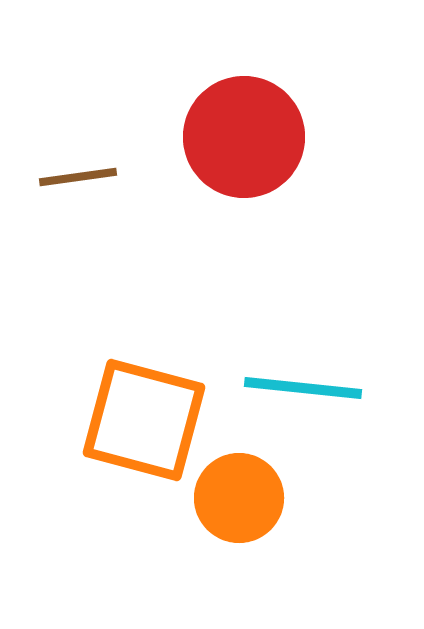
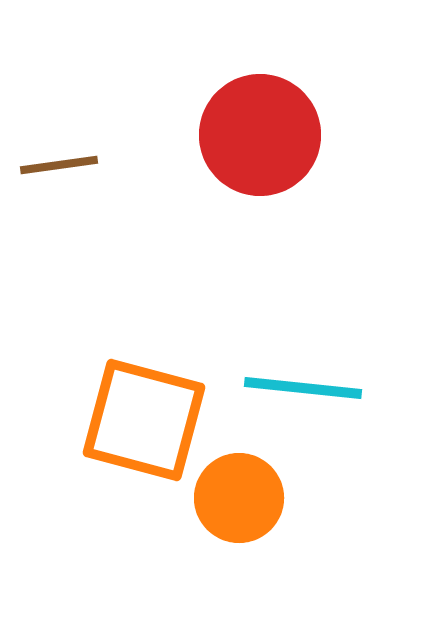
red circle: moved 16 px right, 2 px up
brown line: moved 19 px left, 12 px up
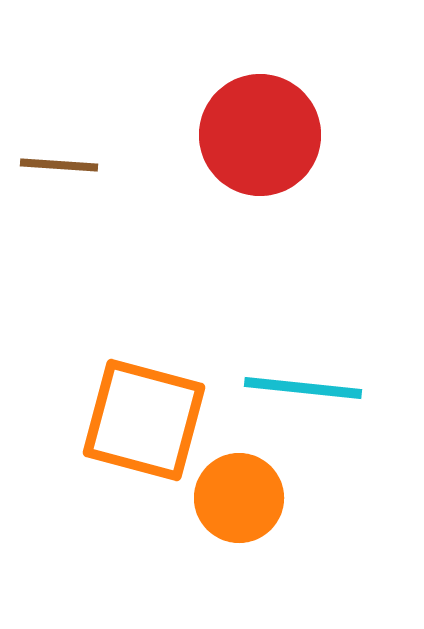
brown line: rotated 12 degrees clockwise
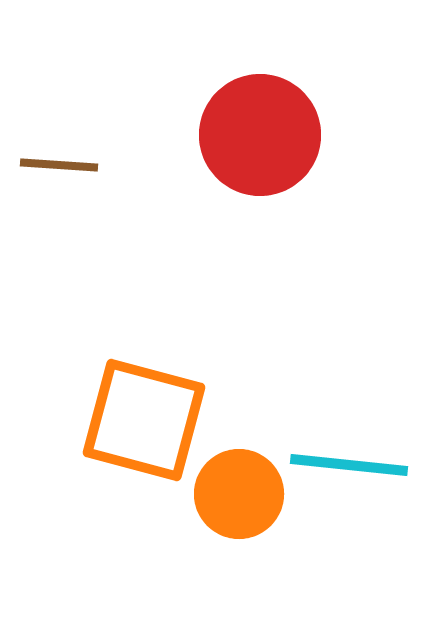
cyan line: moved 46 px right, 77 px down
orange circle: moved 4 px up
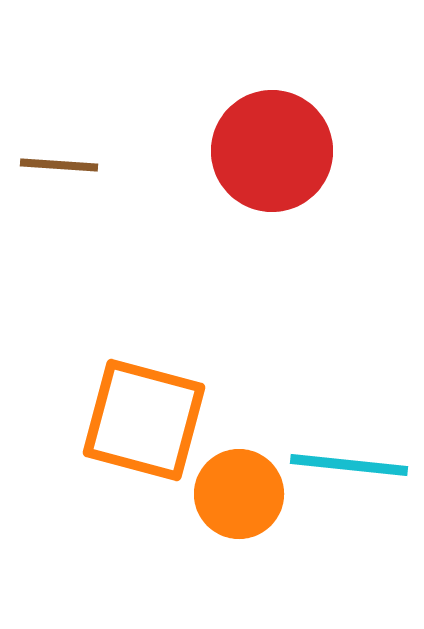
red circle: moved 12 px right, 16 px down
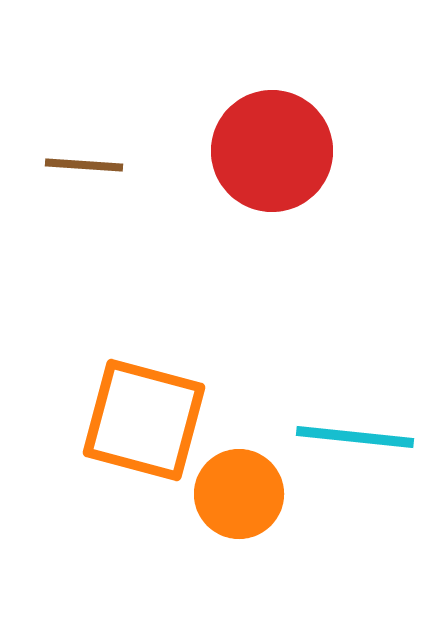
brown line: moved 25 px right
cyan line: moved 6 px right, 28 px up
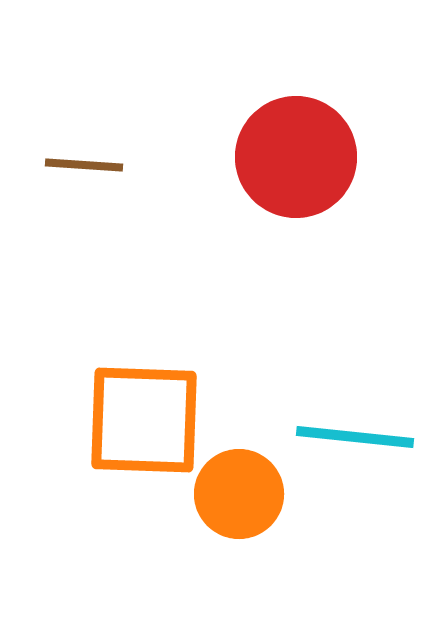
red circle: moved 24 px right, 6 px down
orange square: rotated 13 degrees counterclockwise
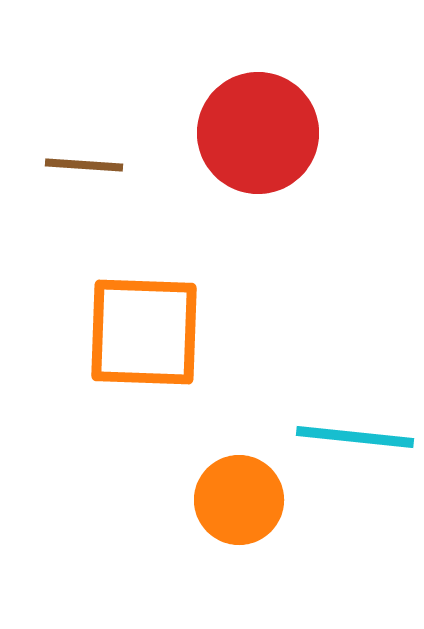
red circle: moved 38 px left, 24 px up
orange square: moved 88 px up
orange circle: moved 6 px down
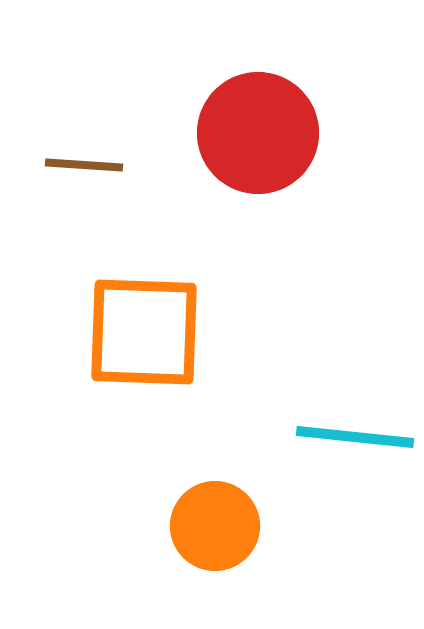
orange circle: moved 24 px left, 26 px down
